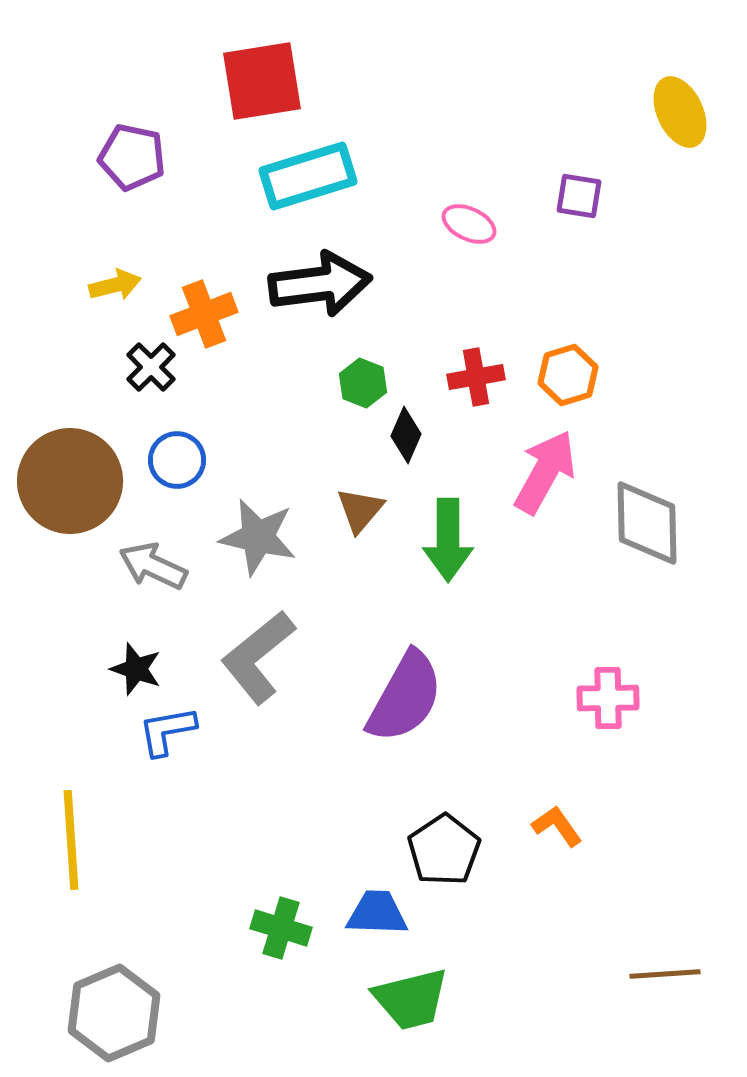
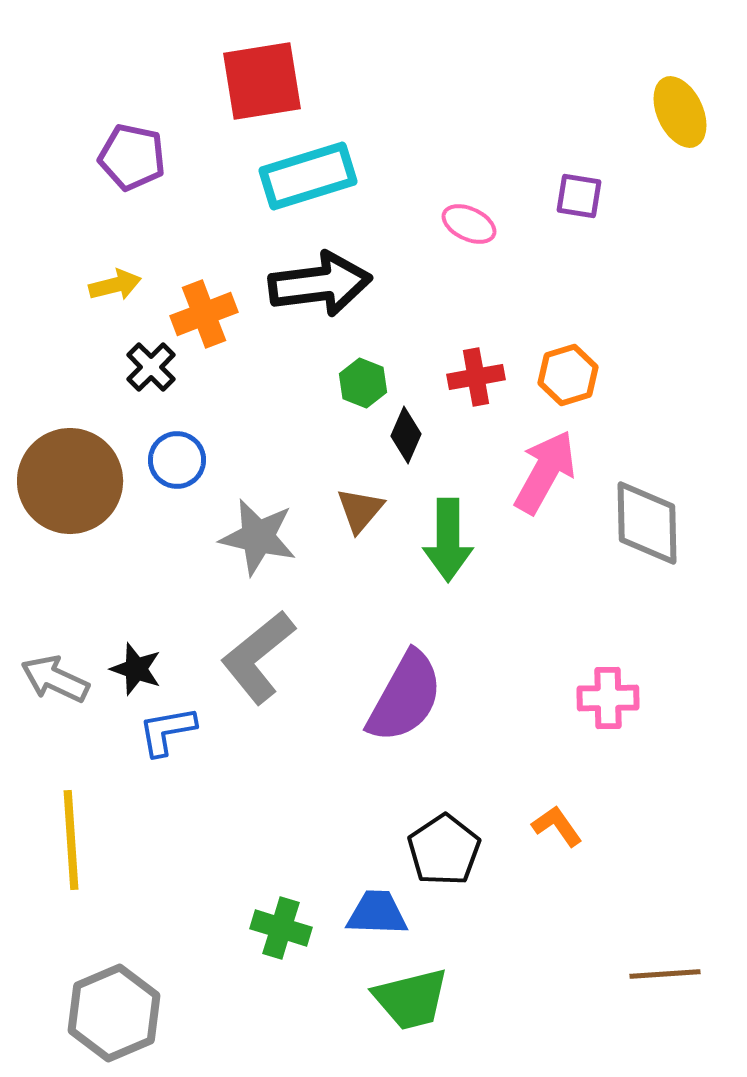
gray arrow: moved 98 px left, 113 px down
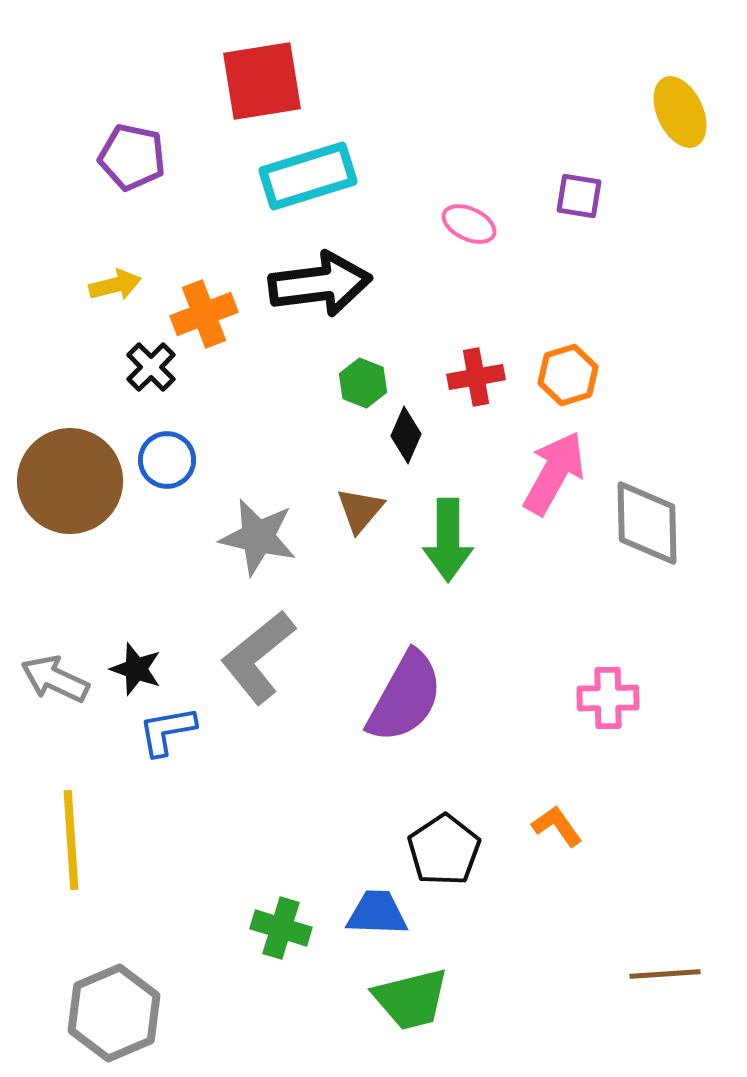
blue circle: moved 10 px left
pink arrow: moved 9 px right, 1 px down
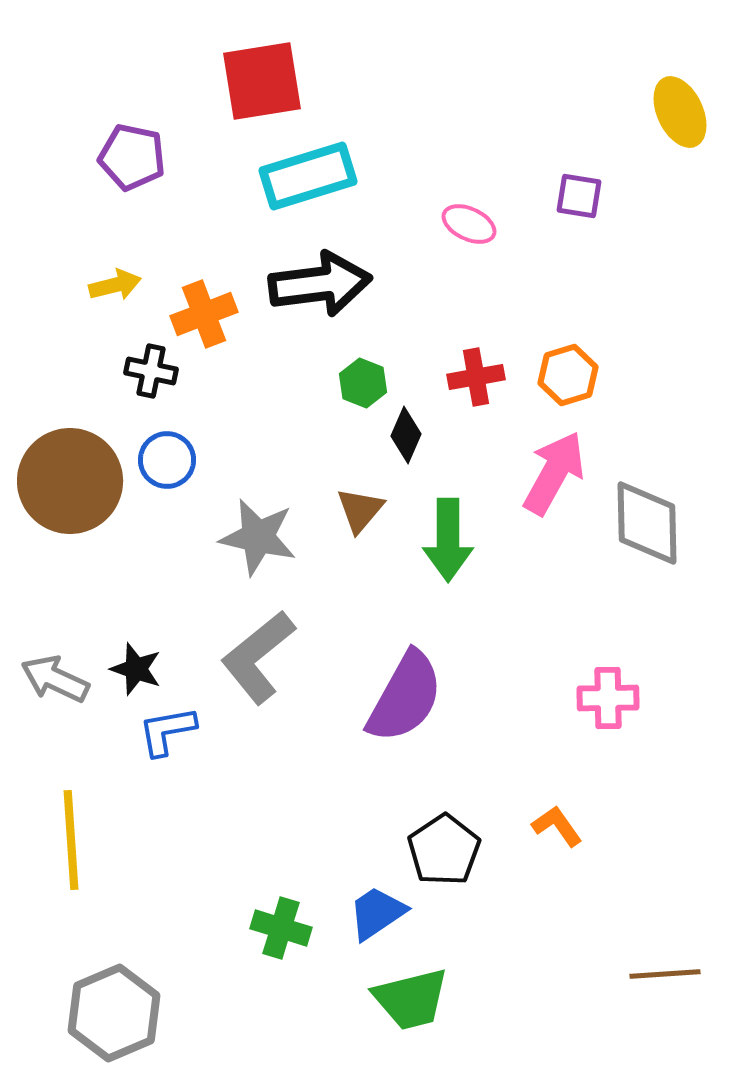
black cross: moved 4 px down; rotated 33 degrees counterclockwise
blue trapezoid: rotated 36 degrees counterclockwise
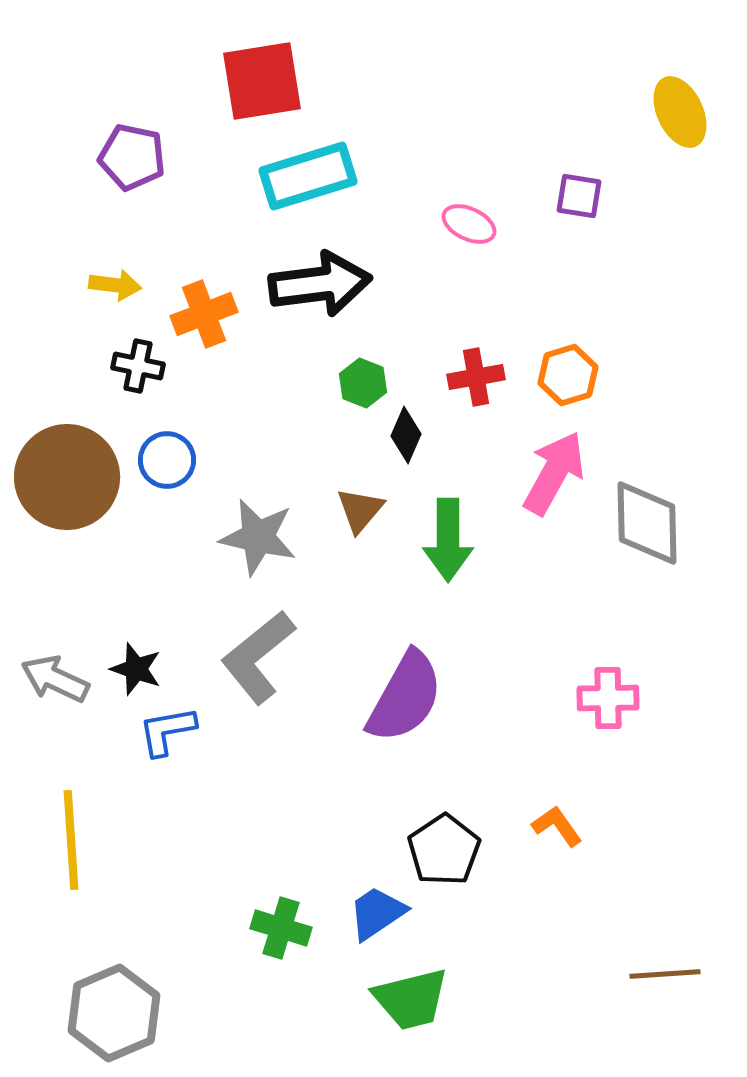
yellow arrow: rotated 21 degrees clockwise
black cross: moved 13 px left, 5 px up
brown circle: moved 3 px left, 4 px up
